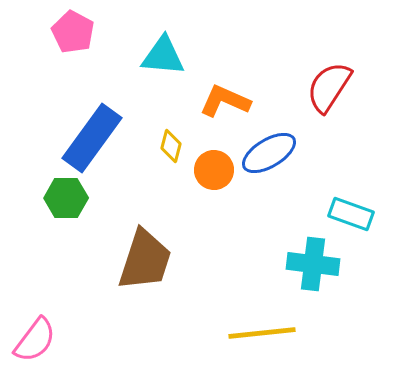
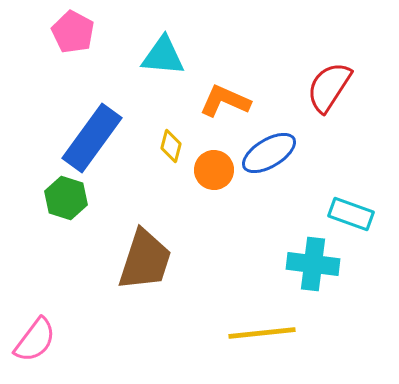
green hexagon: rotated 18 degrees clockwise
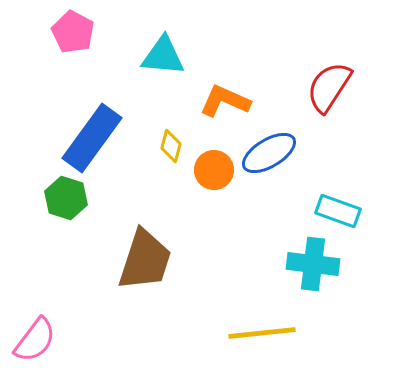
cyan rectangle: moved 13 px left, 3 px up
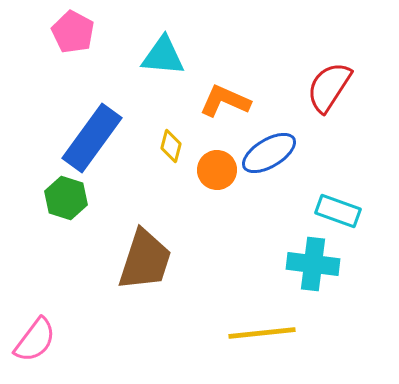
orange circle: moved 3 px right
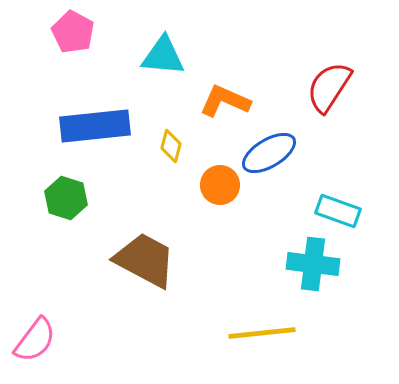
blue rectangle: moved 3 px right, 12 px up; rotated 48 degrees clockwise
orange circle: moved 3 px right, 15 px down
brown trapezoid: rotated 80 degrees counterclockwise
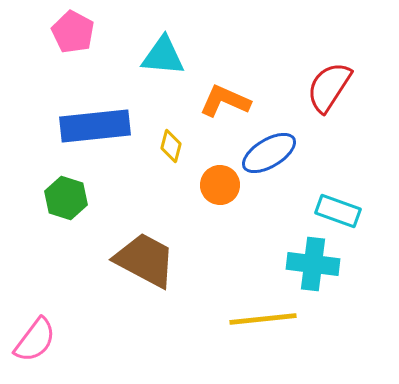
yellow line: moved 1 px right, 14 px up
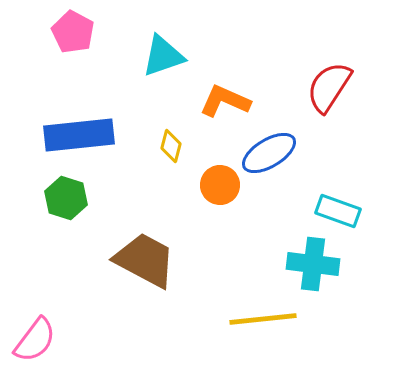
cyan triangle: rotated 24 degrees counterclockwise
blue rectangle: moved 16 px left, 9 px down
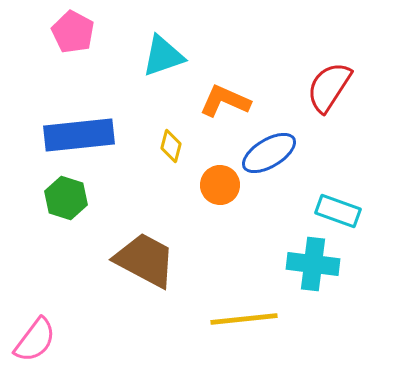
yellow line: moved 19 px left
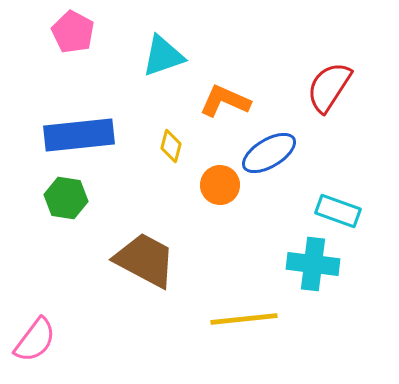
green hexagon: rotated 9 degrees counterclockwise
